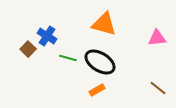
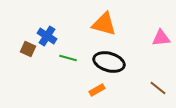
pink triangle: moved 4 px right
brown square: rotated 21 degrees counterclockwise
black ellipse: moved 9 px right; rotated 16 degrees counterclockwise
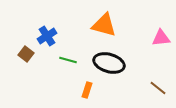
orange triangle: moved 1 px down
blue cross: rotated 24 degrees clockwise
brown square: moved 2 px left, 5 px down; rotated 14 degrees clockwise
green line: moved 2 px down
black ellipse: moved 1 px down
orange rectangle: moved 10 px left; rotated 42 degrees counterclockwise
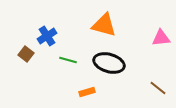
orange rectangle: moved 2 px down; rotated 56 degrees clockwise
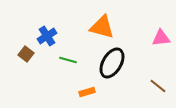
orange triangle: moved 2 px left, 2 px down
black ellipse: moved 3 px right; rotated 76 degrees counterclockwise
brown line: moved 2 px up
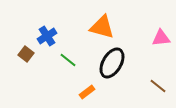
green line: rotated 24 degrees clockwise
orange rectangle: rotated 21 degrees counterclockwise
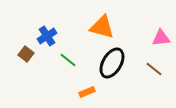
brown line: moved 4 px left, 17 px up
orange rectangle: rotated 14 degrees clockwise
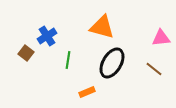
brown square: moved 1 px up
green line: rotated 60 degrees clockwise
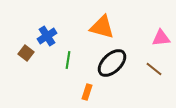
black ellipse: rotated 16 degrees clockwise
orange rectangle: rotated 49 degrees counterclockwise
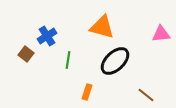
pink triangle: moved 4 px up
brown square: moved 1 px down
black ellipse: moved 3 px right, 2 px up
brown line: moved 8 px left, 26 px down
